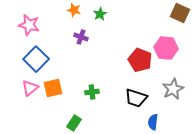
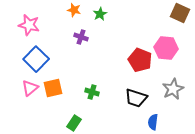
green cross: rotated 24 degrees clockwise
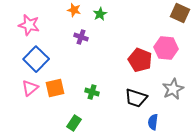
orange square: moved 2 px right
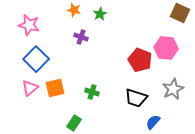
blue semicircle: rotated 35 degrees clockwise
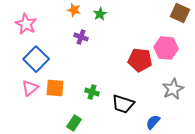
pink star: moved 3 px left, 1 px up; rotated 15 degrees clockwise
red pentagon: rotated 15 degrees counterclockwise
orange square: rotated 18 degrees clockwise
black trapezoid: moved 13 px left, 6 px down
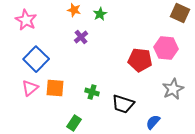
pink star: moved 4 px up
purple cross: rotated 32 degrees clockwise
